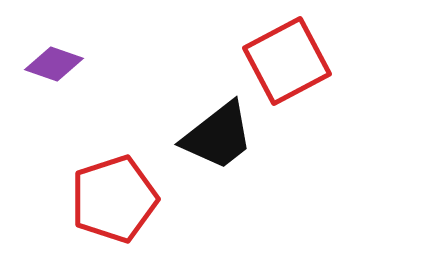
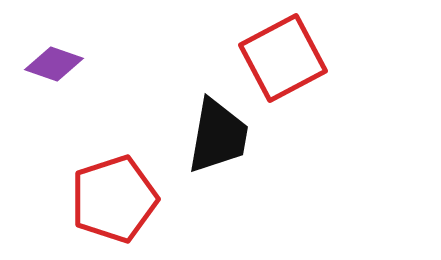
red square: moved 4 px left, 3 px up
black trapezoid: rotated 42 degrees counterclockwise
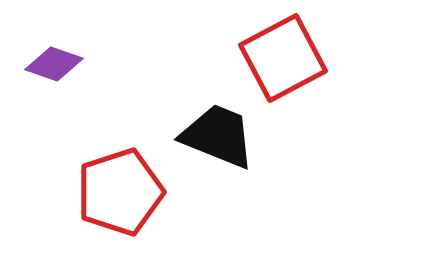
black trapezoid: rotated 78 degrees counterclockwise
red pentagon: moved 6 px right, 7 px up
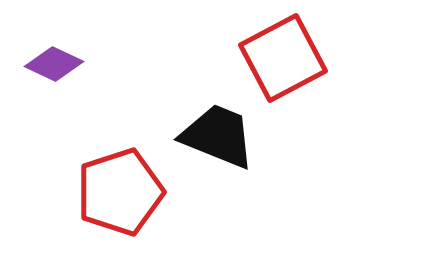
purple diamond: rotated 6 degrees clockwise
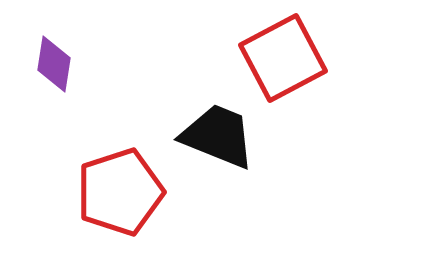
purple diamond: rotated 74 degrees clockwise
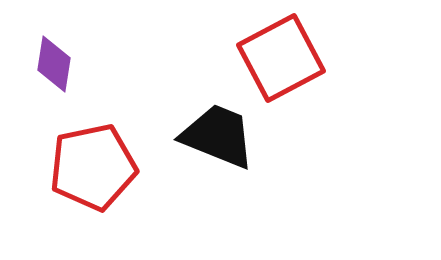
red square: moved 2 px left
red pentagon: moved 27 px left, 25 px up; rotated 6 degrees clockwise
